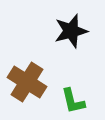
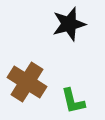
black star: moved 2 px left, 7 px up
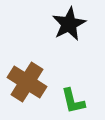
black star: rotated 12 degrees counterclockwise
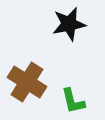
black star: rotated 16 degrees clockwise
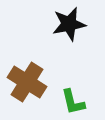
green L-shape: moved 1 px down
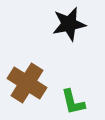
brown cross: moved 1 px down
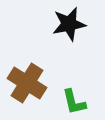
green L-shape: moved 1 px right
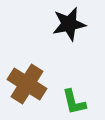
brown cross: moved 1 px down
